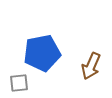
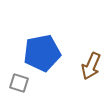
gray square: rotated 24 degrees clockwise
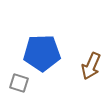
blue pentagon: rotated 9 degrees clockwise
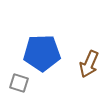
brown arrow: moved 2 px left, 2 px up
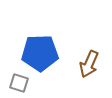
blue pentagon: moved 2 px left
